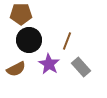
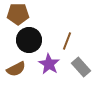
brown pentagon: moved 3 px left
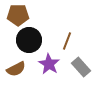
brown pentagon: moved 1 px down
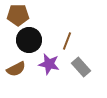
purple star: rotated 20 degrees counterclockwise
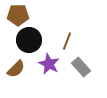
purple star: rotated 15 degrees clockwise
brown semicircle: rotated 18 degrees counterclockwise
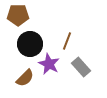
black circle: moved 1 px right, 4 px down
brown semicircle: moved 9 px right, 9 px down
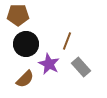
black circle: moved 4 px left
brown semicircle: moved 1 px down
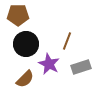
gray rectangle: rotated 66 degrees counterclockwise
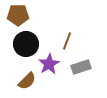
purple star: rotated 15 degrees clockwise
brown semicircle: moved 2 px right, 2 px down
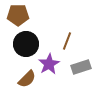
brown semicircle: moved 2 px up
